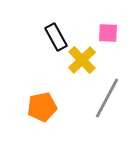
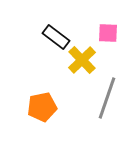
black rectangle: rotated 24 degrees counterclockwise
gray line: rotated 9 degrees counterclockwise
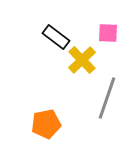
orange pentagon: moved 4 px right, 17 px down
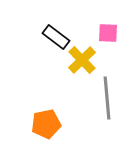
gray line: rotated 24 degrees counterclockwise
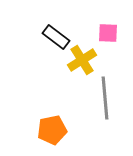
yellow cross: rotated 12 degrees clockwise
gray line: moved 2 px left
orange pentagon: moved 6 px right, 6 px down
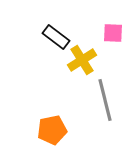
pink square: moved 5 px right
gray line: moved 2 px down; rotated 9 degrees counterclockwise
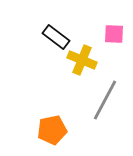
pink square: moved 1 px right, 1 px down
yellow cross: rotated 36 degrees counterclockwise
gray line: rotated 42 degrees clockwise
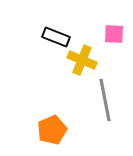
black rectangle: rotated 16 degrees counterclockwise
gray line: rotated 39 degrees counterclockwise
orange pentagon: rotated 12 degrees counterclockwise
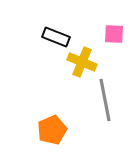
yellow cross: moved 2 px down
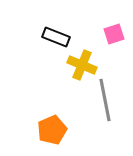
pink square: rotated 20 degrees counterclockwise
yellow cross: moved 3 px down
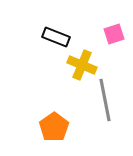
orange pentagon: moved 2 px right, 3 px up; rotated 12 degrees counterclockwise
